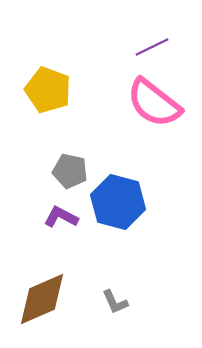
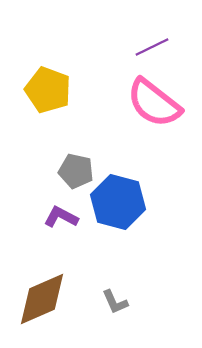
gray pentagon: moved 6 px right
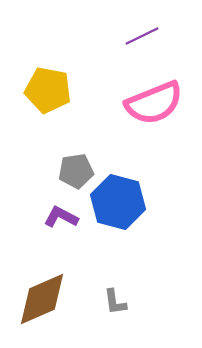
purple line: moved 10 px left, 11 px up
yellow pentagon: rotated 9 degrees counterclockwise
pink semicircle: rotated 60 degrees counterclockwise
gray pentagon: rotated 20 degrees counterclockwise
gray L-shape: rotated 16 degrees clockwise
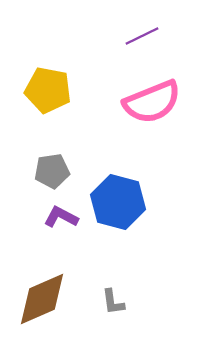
pink semicircle: moved 2 px left, 1 px up
gray pentagon: moved 24 px left
gray L-shape: moved 2 px left
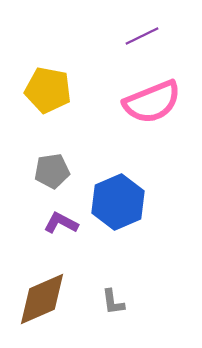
blue hexagon: rotated 22 degrees clockwise
purple L-shape: moved 6 px down
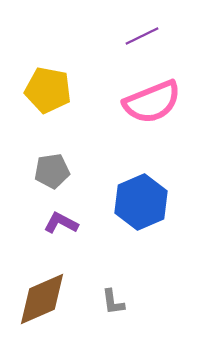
blue hexagon: moved 23 px right
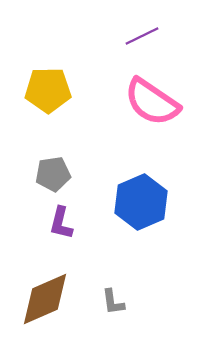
yellow pentagon: rotated 12 degrees counterclockwise
pink semicircle: rotated 56 degrees clockwise
gray pentagon: moved 1 px right, 3 px down
purple L-shape: rotated 104 degrees counterclockwise
brown diamond: moved 3 px right
